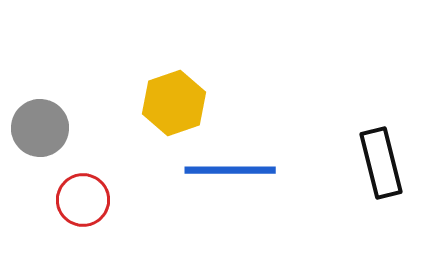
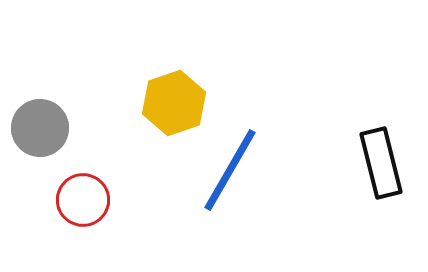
blue line: rotated 60 degrees counterclockwise
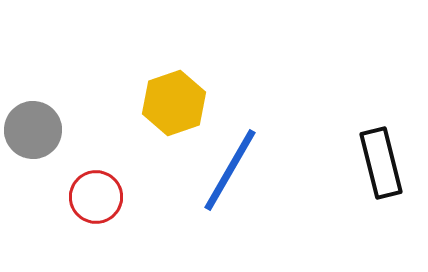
gray circle: moved 7 px left, 2 px down
red circle: moved 13 px right, 3 px up
